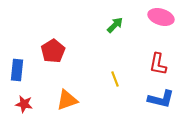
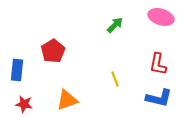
blue L-shape: moved 2 px left, 1 px up
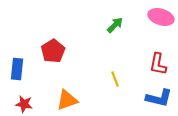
blue rectangle: moved 1 px up
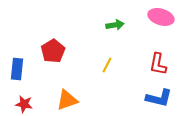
green arrow: rotated 36 degrees clockwise
yellow line: moved 8 px left, 14 px up; rotated 49 degrees clockwise
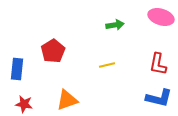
yellow line: rotated 49 degrees clockwise
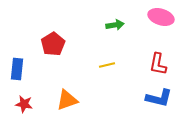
red pentagon: moved 7 px up
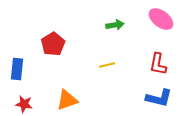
pink ellipse: moved 2 px down; rotated 20 degrees clockwise
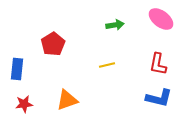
red star: rotated 18 degrees counterclockwise
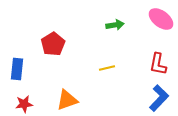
yellow line: moved 3 px down
blue L-shape: rotated 60 degrees counterclockwise
